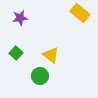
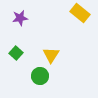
yellow triangle: rotated 24 degrees clockwise
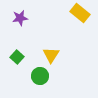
green square: moved 1 px right, 4 px down
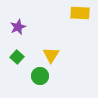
yellow rectangle: rotated 36 degrees counterclockwise
purple star: moved 2 px left, 9 px down; rotated 14 degrees counterclockwise
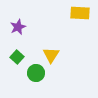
green circle: moved 4 px left, 3 px up
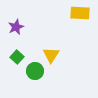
purple star: moved 2 px left
green circle: moved 1 px left, 2 px up
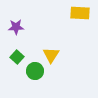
purple star: rotated 21 degrees clockwise
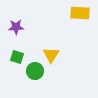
green square: rotated 24 degrees counterclockwise
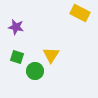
yellow rectangle: rotated 24 degrees clockwise
purple star: rotated 14 degrees clockwise
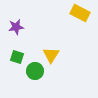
purple star: rotated 21 degrees counterclockwise
